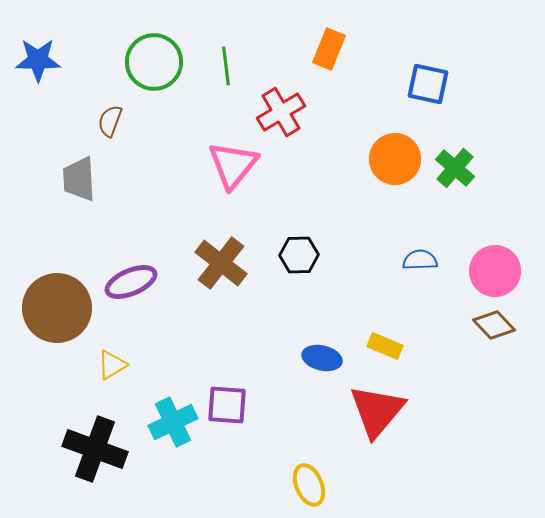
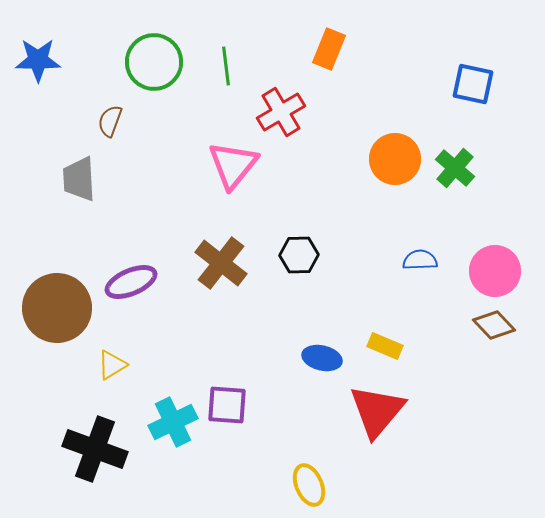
blue square: moved 45 px right
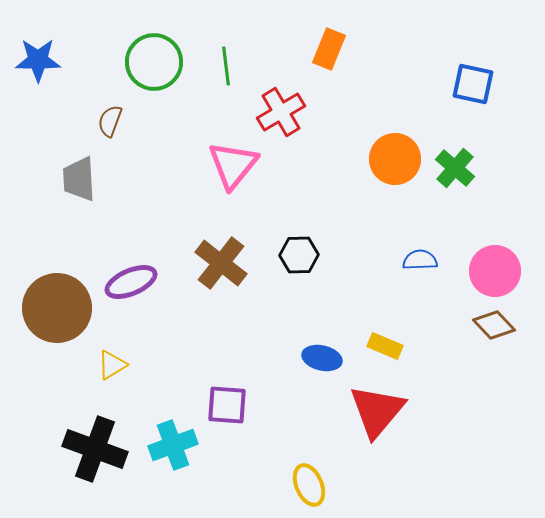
cyan cross: moved 23 px down; rotated 6 degrees clockwise
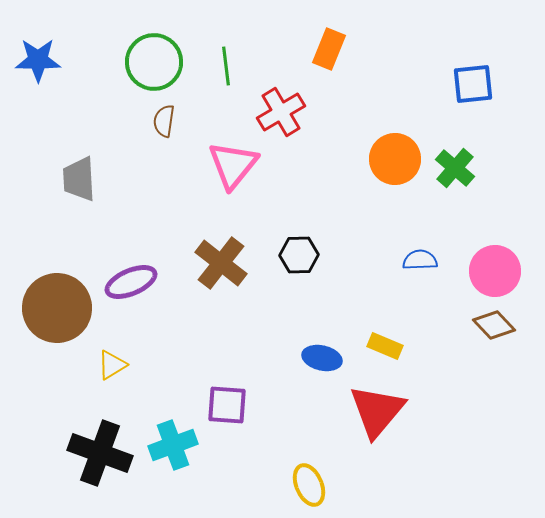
blue square: rotated 18 degrees counterclockwise
brown semicircle: moved 54 px right; rotated 12 degrees counterclockwise
black cross: moved 5 px right, 4 px down
